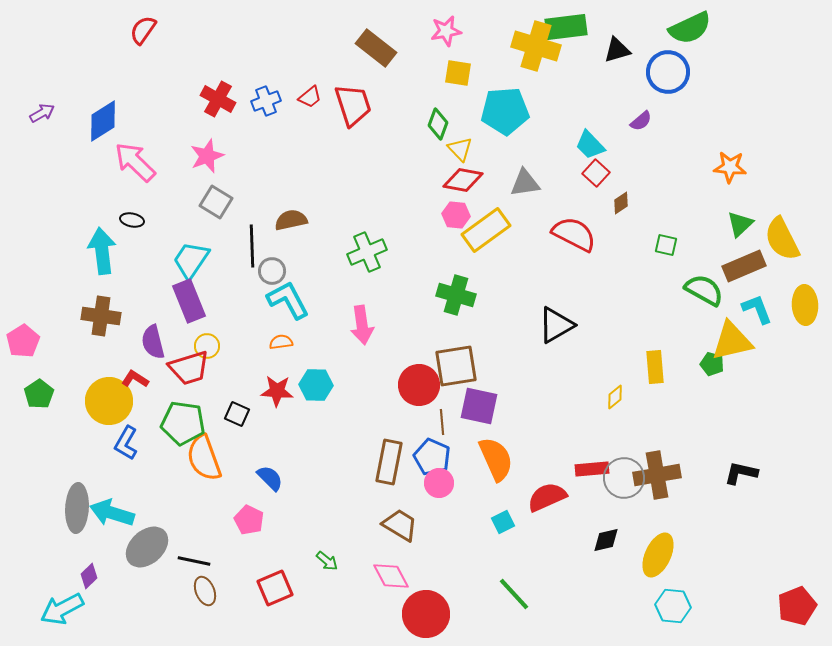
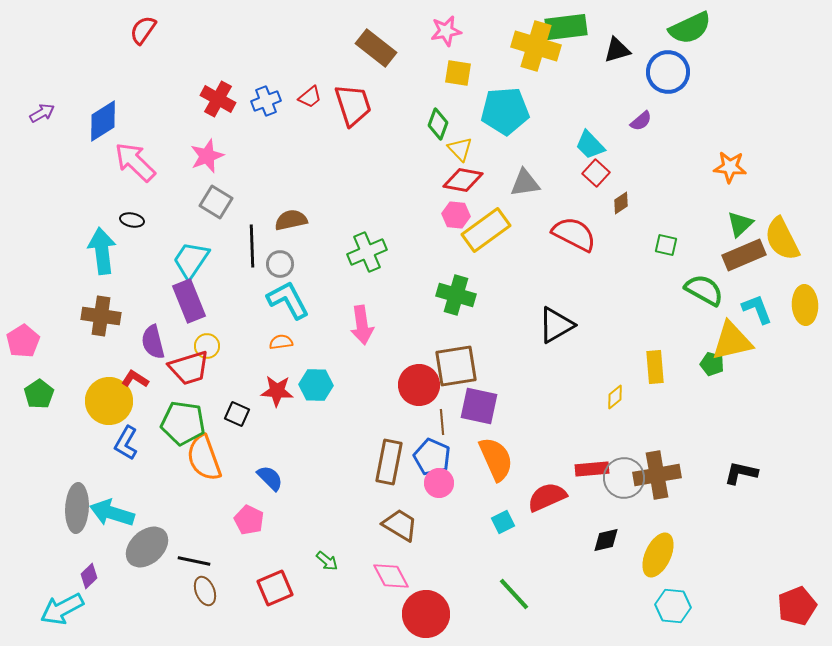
brown rectangle at (744, 266): moved 11 px up
gray circle at (272, 271): moved 8 px right, 7 px up
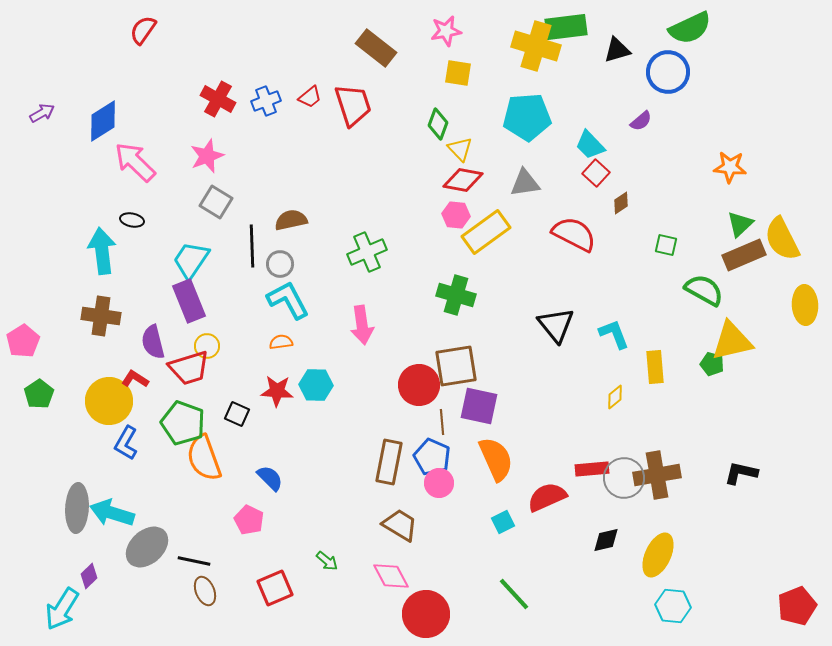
cyan pentagon at (505, 111): moved 22 px right, 6 px down
yellow rectangle at (486, 230): moved 2 px down
cyan L-shape at (757, 309): moved 143 px left, 25 px down
black triangle at (556, 325): rotated 39 degrees counterclockwise
green pentagon at (183, 423): rotated 12 degrees clockwise
cyan arrow at (62, 609): rotated 30 degrees counterclockwise
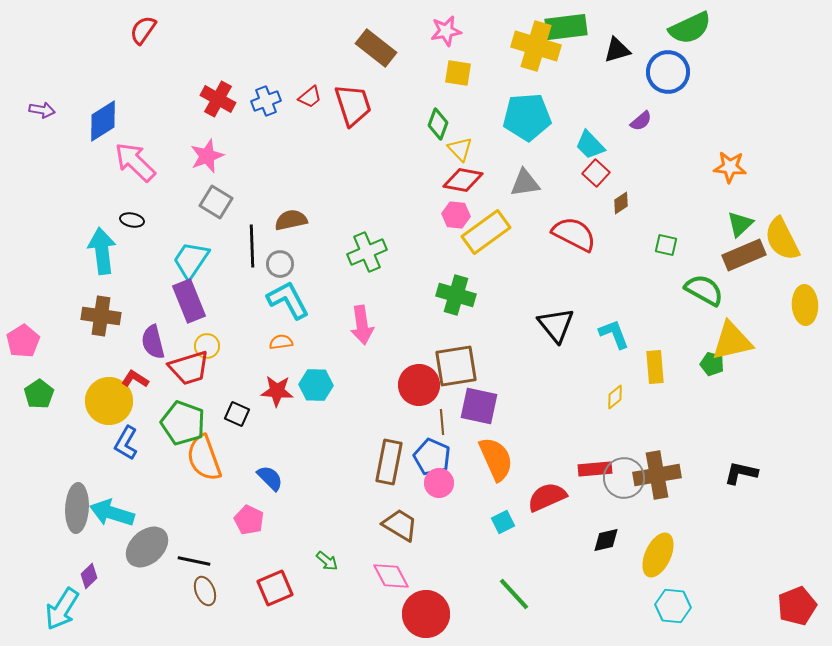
purple arrow at (42, 113): moved 3 px up; rotated 40 degrees clockwise
red rectangle at (592, 469): moved 3 px right
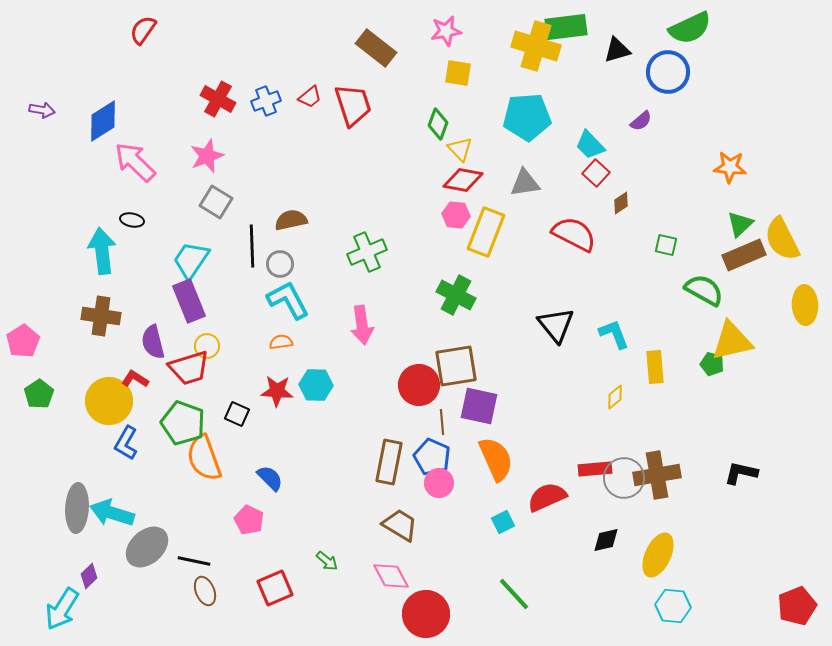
yellow rectangle at (486, 232): rotated 33 degrees counterclockwise
green cross at (456, 295): rotated 12 degrees clockwise
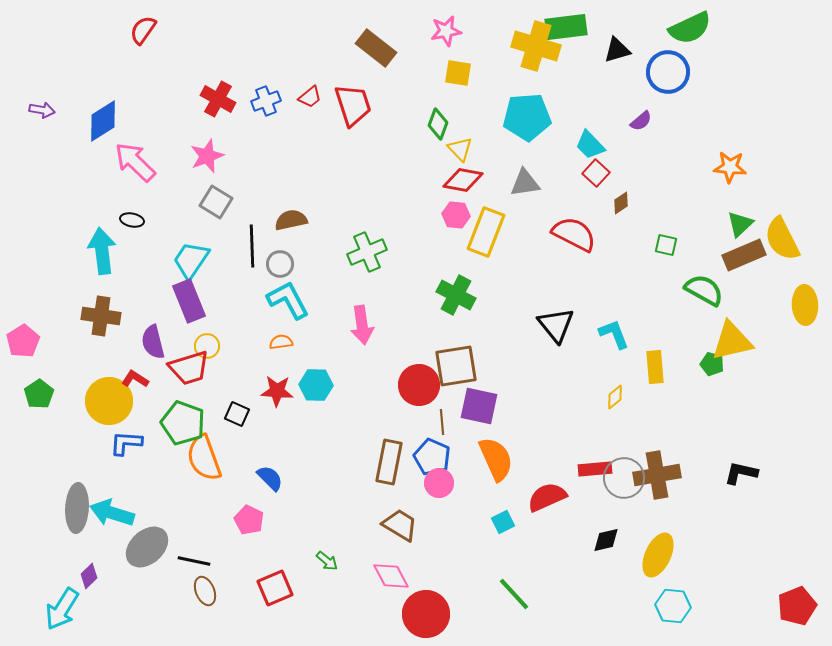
blue L-shape at (126, 443): rotated 64 degrees clockwise
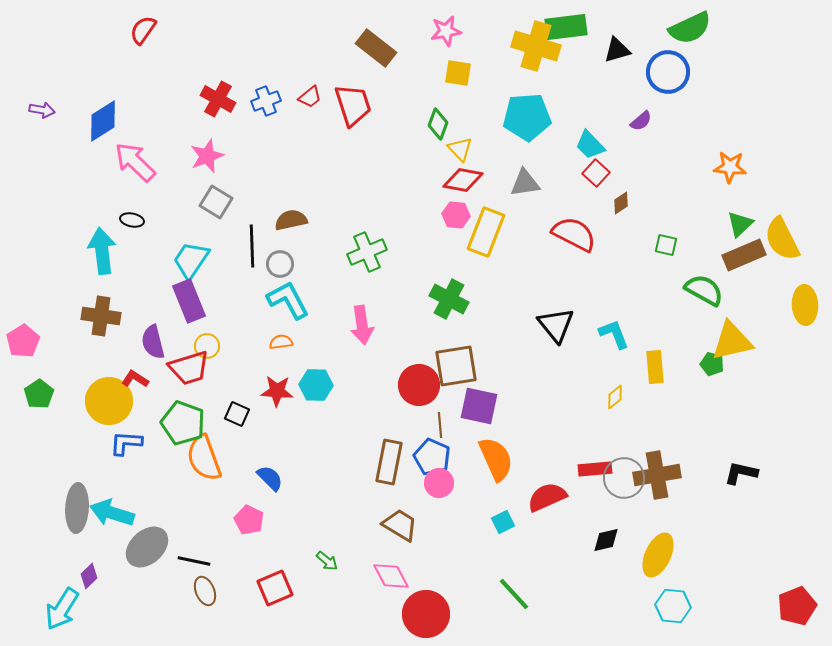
green cross at (456, 295): moved 7 px left, 4 px down
brown line at (442, 422): moved 2 px left, 3 px down
